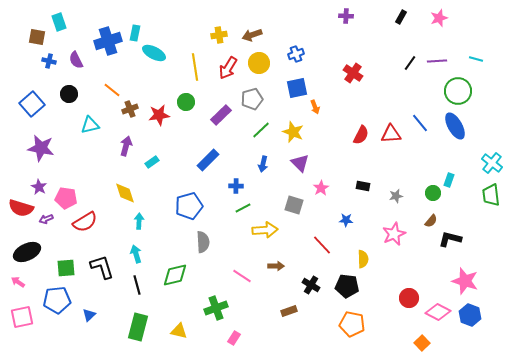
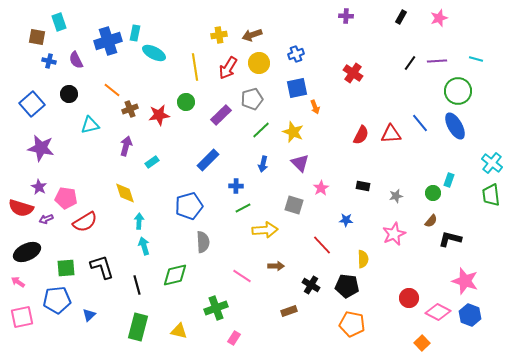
cyan arrow at (136, 254): moved 8 px right, 8 px up
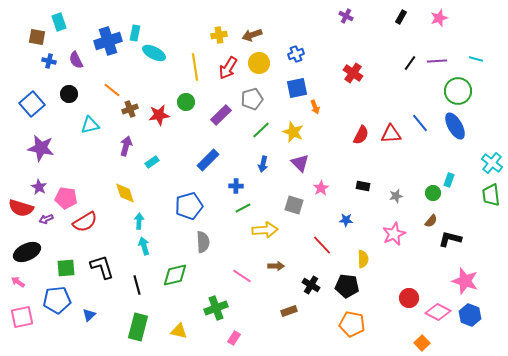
purple cross at (346, 16): rotated 24 degrees clockwise
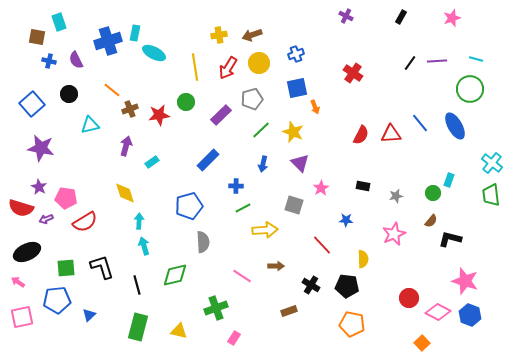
pink star at (439, 18): moved 13 px right
green circle at (458, 91): moved 12 px right, 2 px up
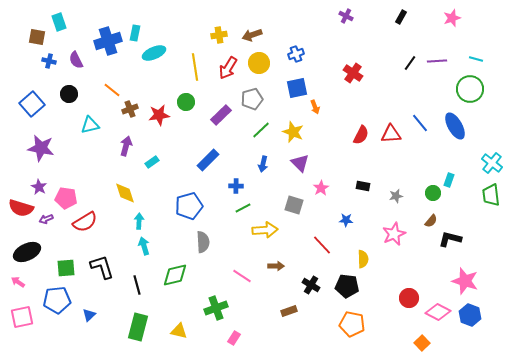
cyan ellipse at (154, 53): rotated 50 degrees counterclockwise
